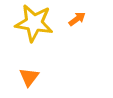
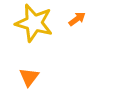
yellow star: rotated 6 degrees clockwise
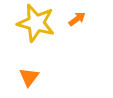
yellow star: moved 2 px right
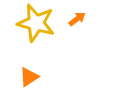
orange triangle: rotated 20 degrees clockwise
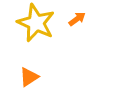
yellow star: rotated 9 degrees clockwise
